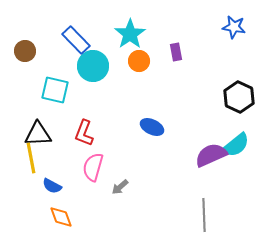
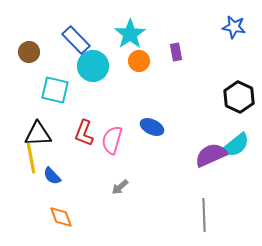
brown circle: moved 4 px right, 1 px down
pink semicircle: moved 19 px right, 27 px up
blue semicircle: moved 10 px up; rotated 18 degrees clockwise
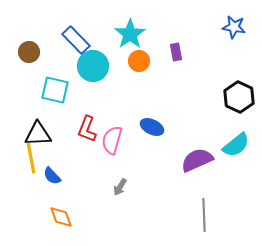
red L-shape: moved 3 px right, 4 px up
purple semicircle: moved 14 px left, 5 px down
gray arrow: rotated 18 degrees counterclockwise
